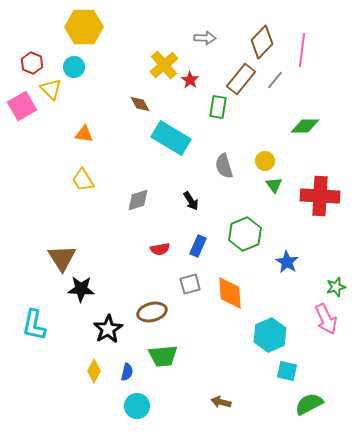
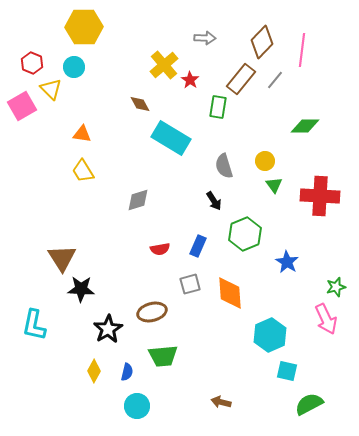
orange triangle at (84, 134): moved 2 px left
yellow trapezoid at (83, 180): moved 9 px up
black arrow at (191, 201): moved 23 px right
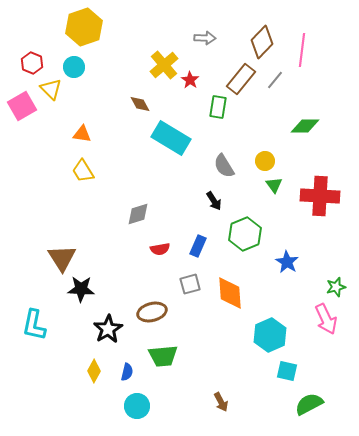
yellow hexagon at (84, 27): rotated 18 degrees counterclockwise
gray semicircle at (224, 166): rotated 15 degrees counterclockwise
gray diamond at (138, 200): moved 14 px down
brown arrow at (221, 402): rotated 132 degrees counterclockwise
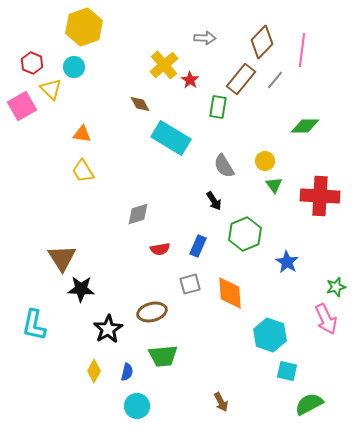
cyan hexagon at (270, 335): rotated 16 degrees counterclockwise
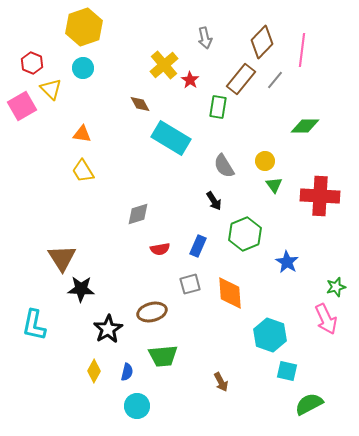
gray arrow at (205, 38): rotated 75 degrees clockwise
cyan circle at (74, 67): moved 9 px right, 1 px down
brown arrow at (221, 402): moved 20 px up
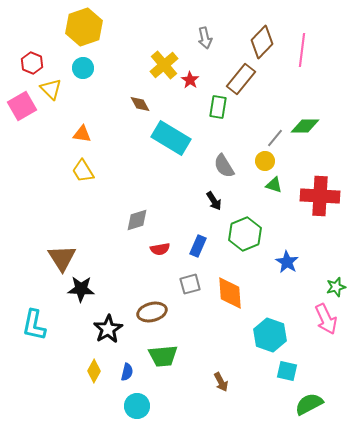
gray line at (275, 80): moved 58 px down
green triangle at (274, 185): rotated 36 degrees counterclockwise
gray diamond at (138, 214): moved 1 px left, 6 px down
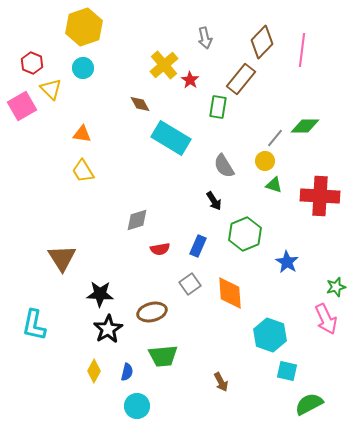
gray square at (190, 284): rotated 20 degrees counterclockwise
black star at (81, 289): moved 19 px right, 5 px down
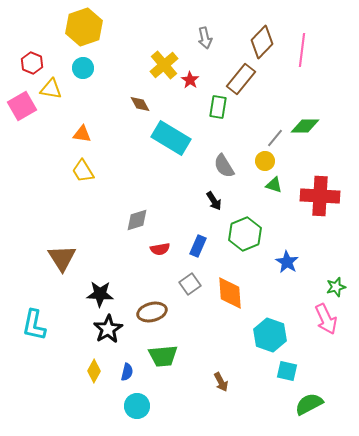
yellow triangle at (51, 89): rotated 35 degrees counterclockwise
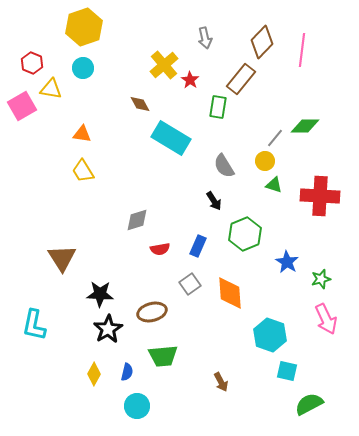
green star at (336, 287): moved 15 px left, 8 px up
yellow diamond at (94, 371): moved 3 px down
